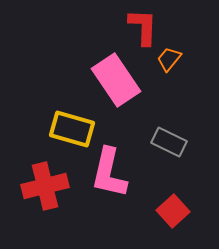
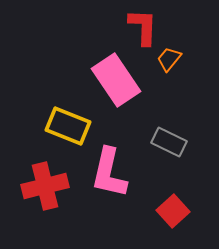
yellow rectangle: moved 4 px left, 3 px up; rotated 6 degrees clockwise
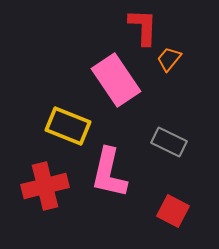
red square: rotated 20 degrees counterclockwise
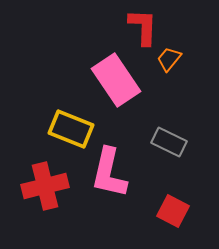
yellow rectangle: moved 3 px right, 3 px down
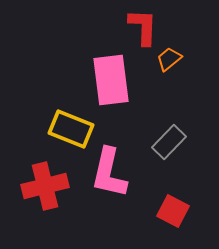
orange trapezoid: rotated 12 degrees clockwise
pink rectangle: moved 5 px left; rotated 27 degrees clockwise
gray rectangle: rotated 72 degrees counterclockwise
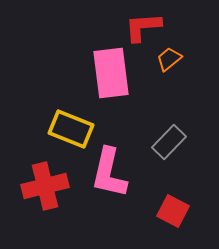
red L-shape: rotated 96 degrees counterclockwise
pink rectangle: moved 7 px up
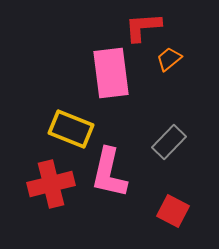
red cross: moved 6 px right, 2 px up
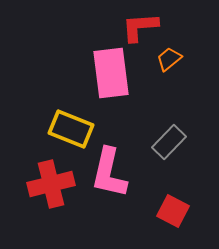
red L-shape: moved 3 px left
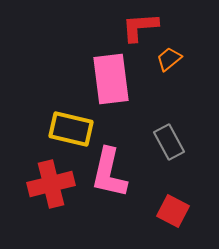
pink rectangle: moved 6 px down
yellow rectangle: rotated 9 degrees counterclockwise
gray rectangle: rotated 72 degrees counterclockwise
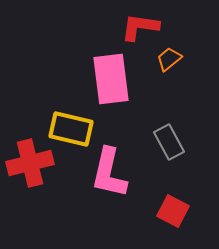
red L-shape: rotated 12 degrees clockwise
red cross: moved 21 px left, 21 px up
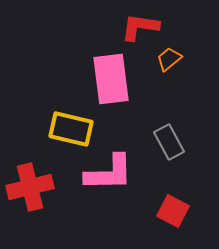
red cross: moved 24 px down
pink L-shape: rotated 104 degrees counterclockwise
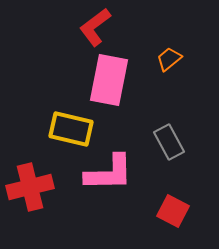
red L-shape: moved 45 px left; rotated 45 degrees counterclockwise
pink rectangle: moved 2 px left, 1 px down; rotated 18 degrees clockwise
